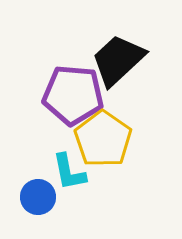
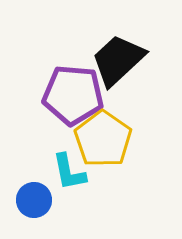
blue circle: moved 4 px left, 3 px down
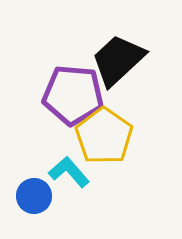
yellow pentagon: moved 1 px right, 3 px up
cyan L-shape: rotated 150 degrees clockwise
blue circle: moved 4 px up
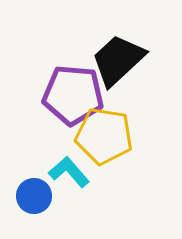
yellow pentagon: rotated 26 degrees counterclockwise
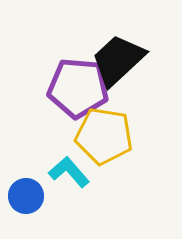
purple pentagon: moved 5 px right, 7 px up
blue circle: moved 8 px left
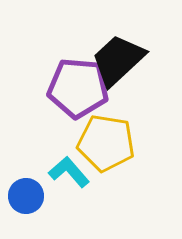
yellow pentagon: moved 2 px right, 7 px down
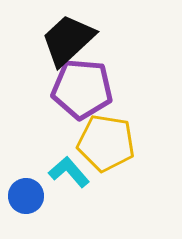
black trapezoid: moved 50 px left, 20 px up
purple pentagon: moved 4 px right, 1 px down
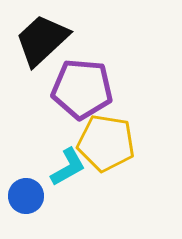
black trapezoid: moved 26 px left
cyan L-shape: moved 1 px left, 5 px up; rotated 102 degrees clockwise
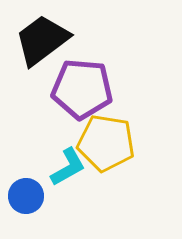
black trapezoid: rotated 6 degrees clockwise
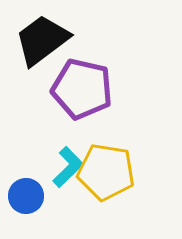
purple pentagon: rotated 8 degrees clockwise
yellow pentagon: moved 29 px down
cyan L-shape: rotated 15 degrees counterclockwise
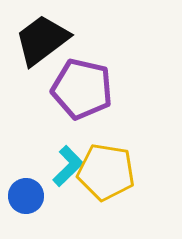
cyan L-shape: moved 1 px up
